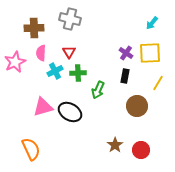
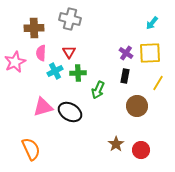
brown star: moved 1 px right, 1 px up
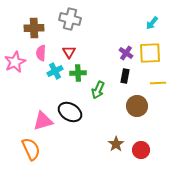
yellow line: rotated 56 degrees clockwise
pink triangle: moved 14 px down
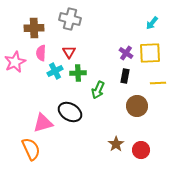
pink triangle: moved 2 px down
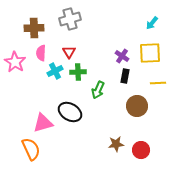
gray cross: rotated 30 degrees counterclockwise
purple cross: moved 4 px left, 3 px down
pink star: rotated 15 degrees counterclockwise
green cross: moved 1 px up
brown star: rotated 28 degrees clockwise
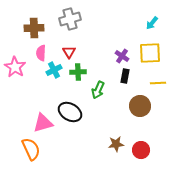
pink star: moved 5 px down
cyan cross: moved 1 px left, 1 px up
brown circle: moved 3 px right
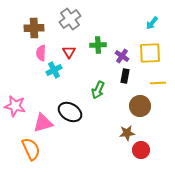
gray cross: rotated 20 degrees counterclockwise
pink star: moved 39 px down; rotated 20 degrees counterclockwise
green cross: moved 20 px right, 27 px up
brown star: moved 11 px right, 11 px up
